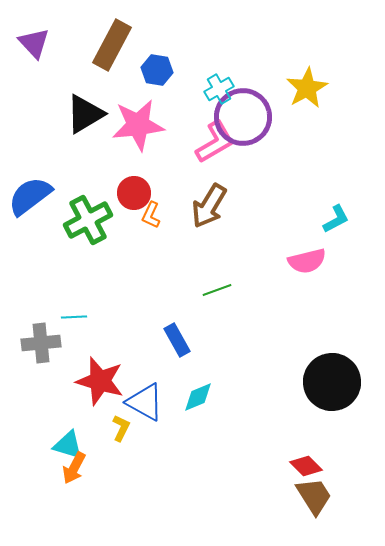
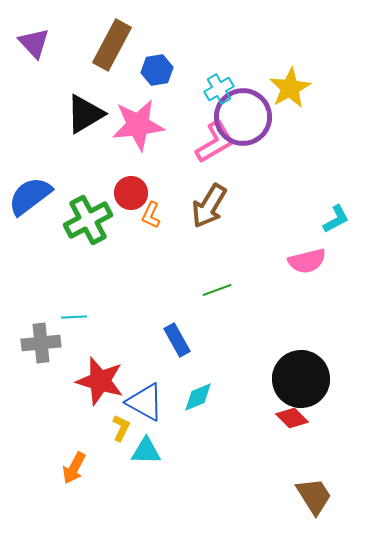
blue hexagon: rotated 20 degrees counterclockwise
yellow star: moved 17 px left
red circle: moved 3 px left
black circle: moved 31 px left, 3 px up
cyan triangle: moved 78 px right, 6 px down; rotated 16 degrees counterclockwise
red diamond: moved 14 px left, 48 px up
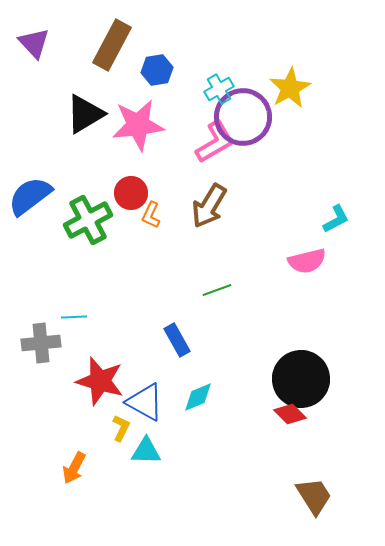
red diamond: moved 2 px left, 4 px up
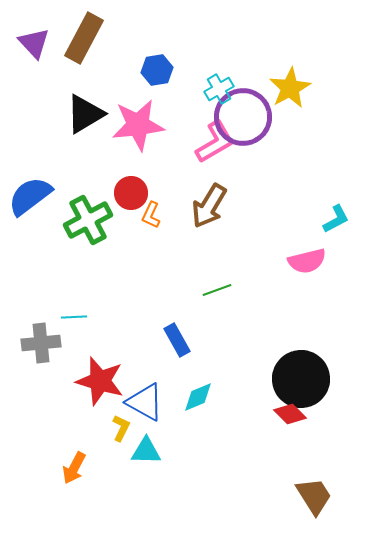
brown rectangle: moved 28 px left, 7 px up
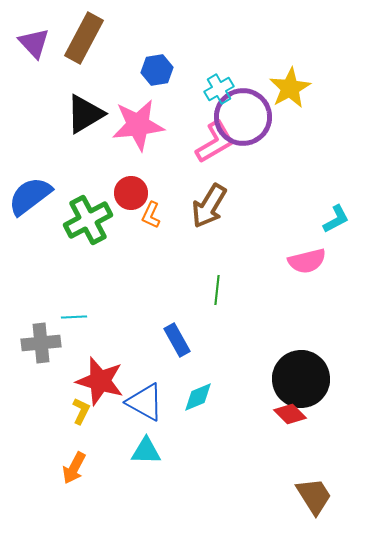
green line: rotated 64 degrees counterclockwise
yellow L-shape: moved 40 px left, 17 px up
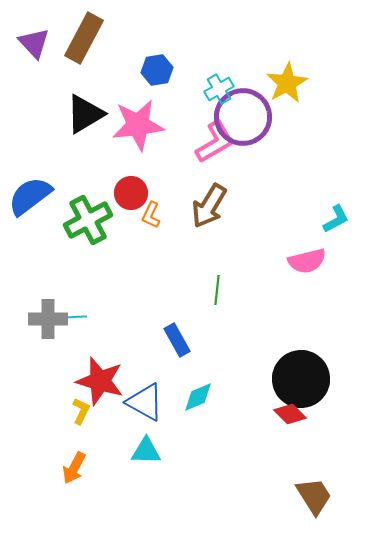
yellow star: moved 3 px left, 5 px up
gray cross: moved 7 px right, 24 px up; rotated 6 degrees clockwise
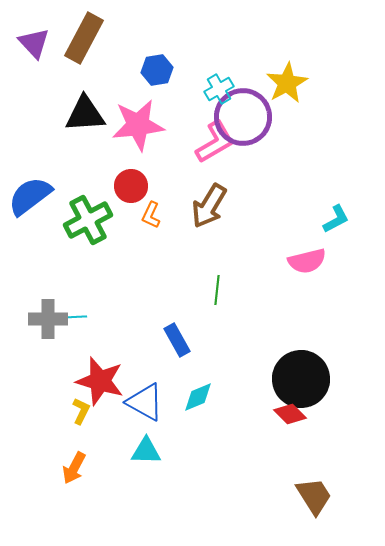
black triangle: rotated 27 degrees clockwise
red circle: moved 7 px up
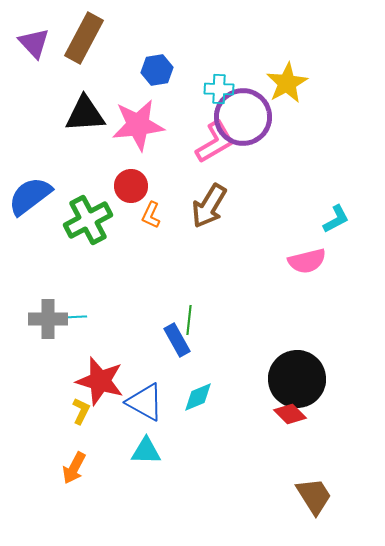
cyan cross: rotated 32 degrees clockwise
green line: moved 28 px left, 30 px down
black circle: moved 4 px left
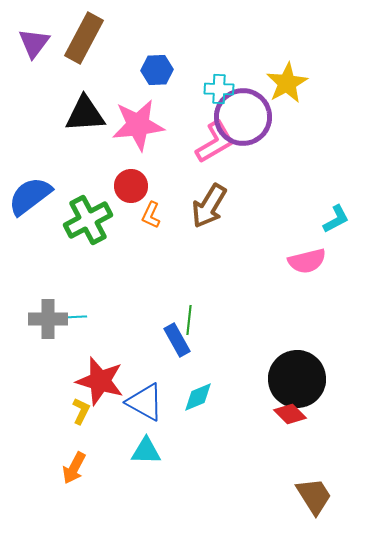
purple triangle: rotated 20 degrees clockwise
blue hexagon: rotated 8 degrees clockwise
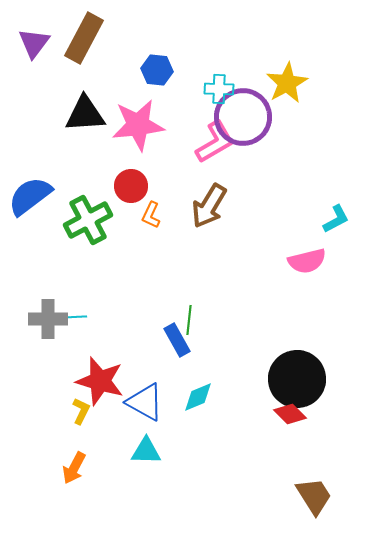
blue hexagon: rotated 8 degrees clockwise
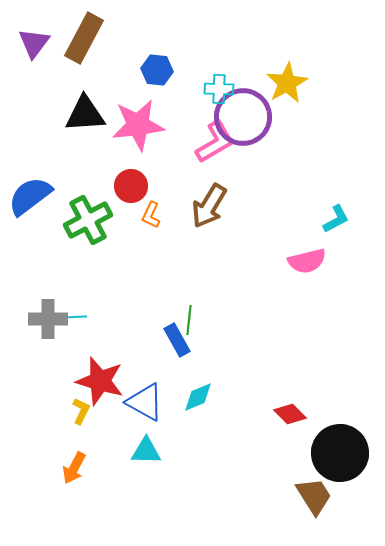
black circle: moved 43 px right, 74 px down
